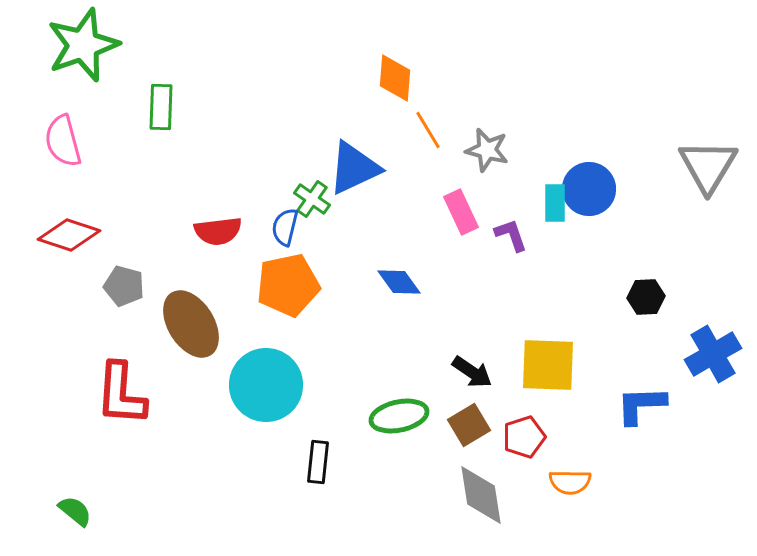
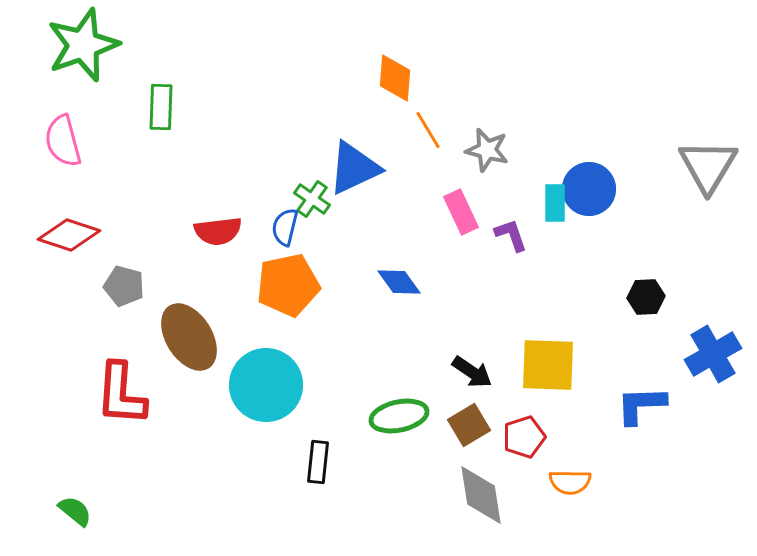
brown ellipse: moved 2 px left, 13 px down
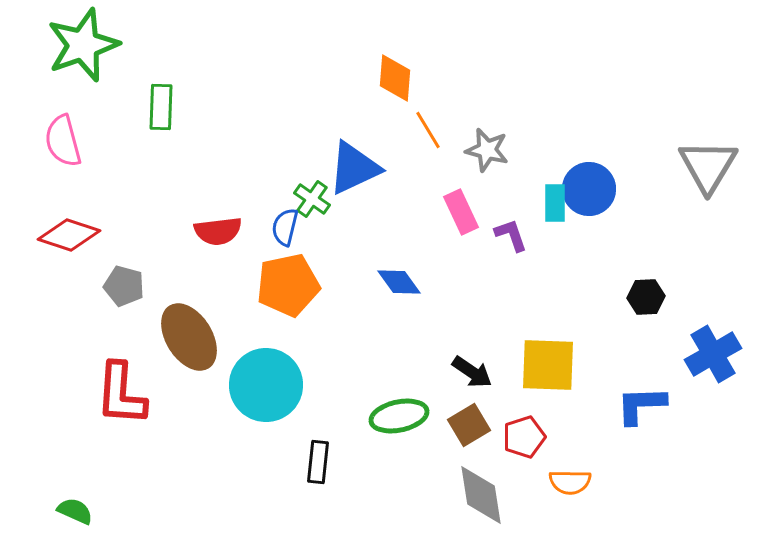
green semicircle: rotated 15 degrees counterclockwise
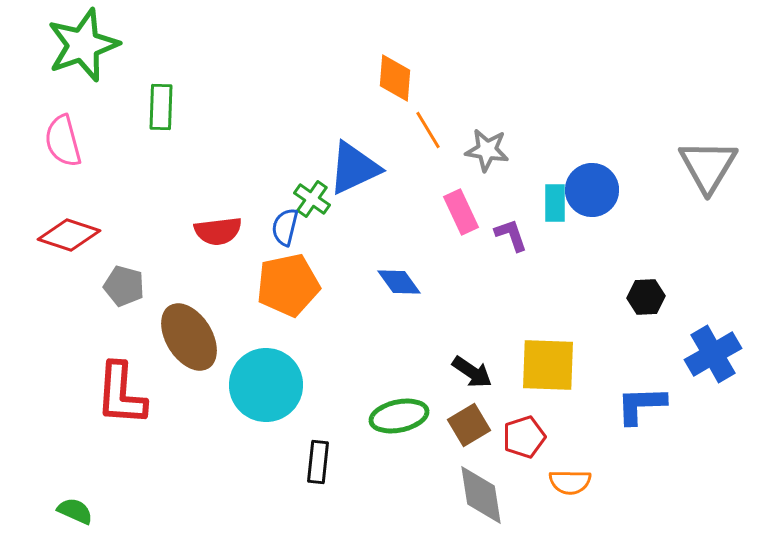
gray star: rotated 6 degrees counterclockwise
blue circle: moved 3 px right, 1 px down
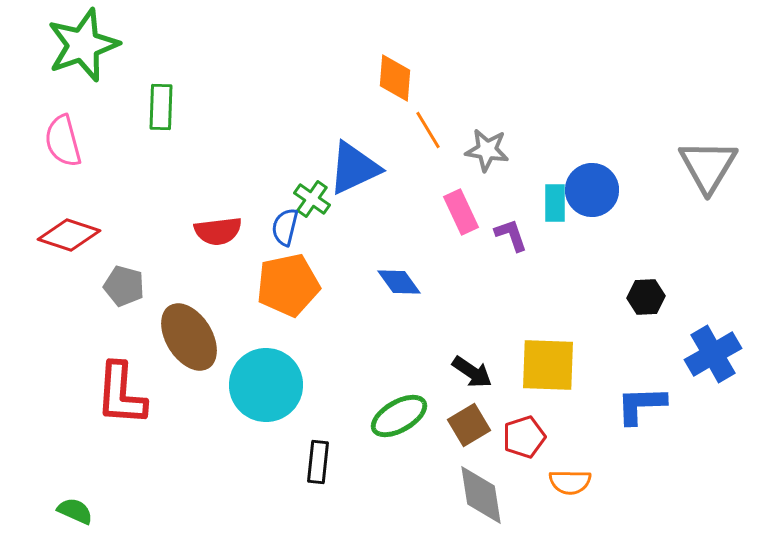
green ellipse: rotated 18 degrees counterclockwise
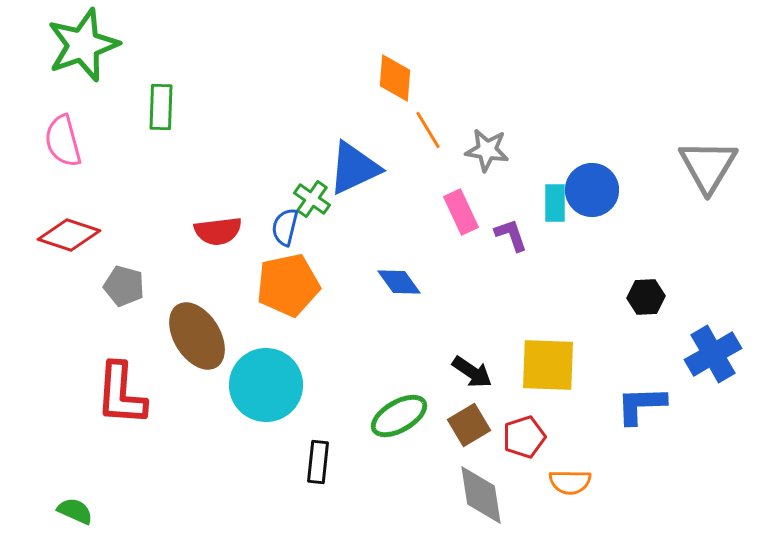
brown ellipse: moved 8 px right, 1 px up
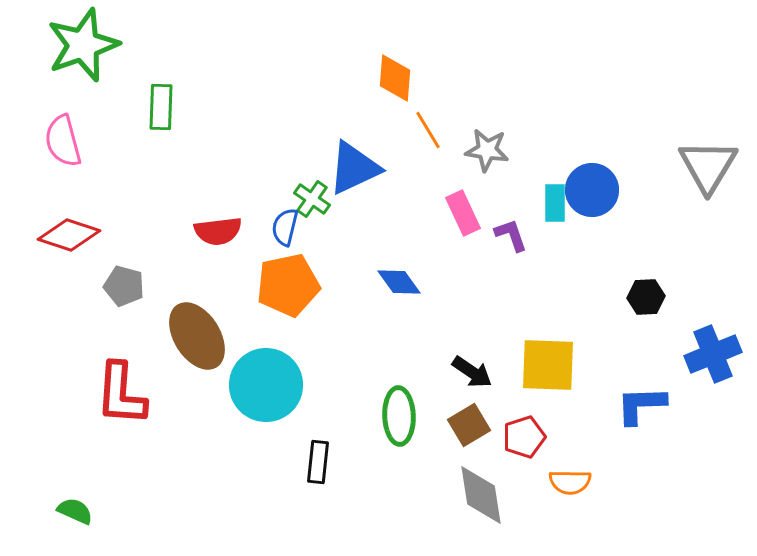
pink rectangle: moved 2 px right, 1 px down
blue cross: rotated 8 degrees clockwise
green ellipse: rotated 62 degrees counterclockwise
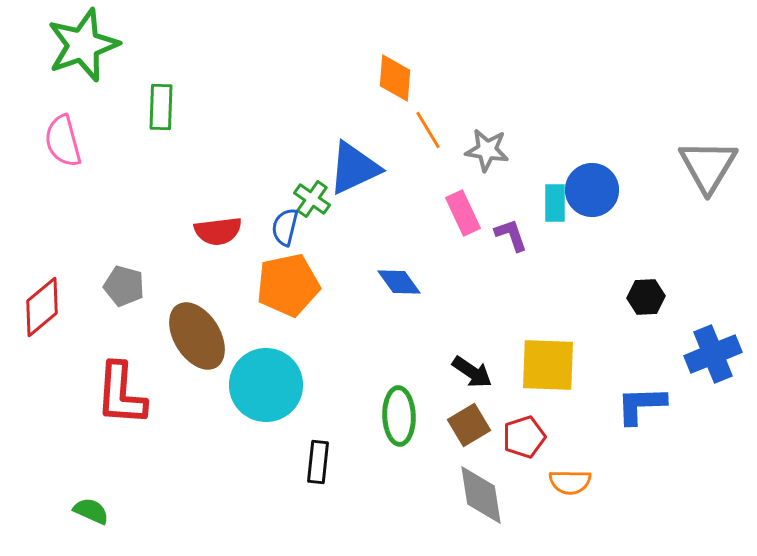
red diamond: moved 27 px left, 72 px down; rotated 58 degrees counterclockwise
green semicircle: moved 16 px right
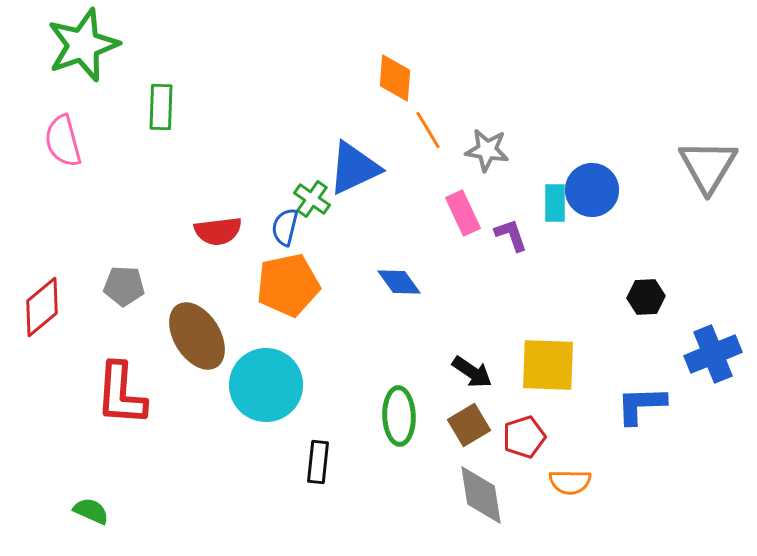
gray pentagon: rotated 12 degrees counterclockwise
